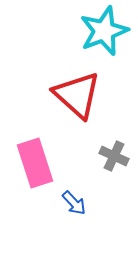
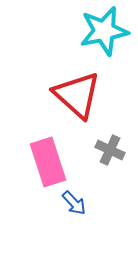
cyan star: rotated 9 degrees clockwise
gray cross: moved 4 px left, 6 px up
pink rectangle: moved 13 px right, 1 px up
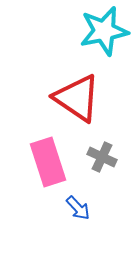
red triangle: moved 3 px down; rotated 8 degrees counterclockwise
gray cross: moved 8 px left, 7 px down
blue arrow: moved 4 px right, 5 px down
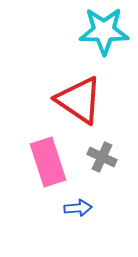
cyan star: rotated 12 degrees clockwise
red triangle: moved 2 px right, 2 px down
blue arrow: rotated 52 degrees counterclockwise
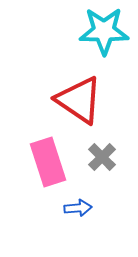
gray cross: rotated 20 degrees clockwise
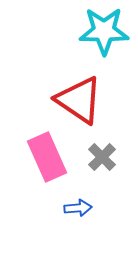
pink rectangle: moved 1 px left, 5 px up; rotated 6 degrees counterclockwise
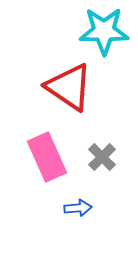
red triangle: moved 10 px left, 13 px up
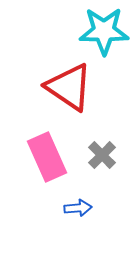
gray cross: moved 2 px up
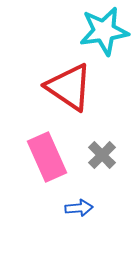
cyan star: rotated 9 degrees counterclockwise
blue arrow: moved 1 px right
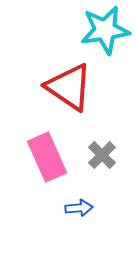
cyan star: moved 1 px right, 1 px up
